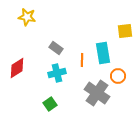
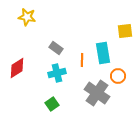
green square: moved 2 px right
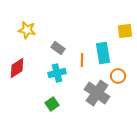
yellow star: moved 13 px down
gray rectangle: moved 2 px right
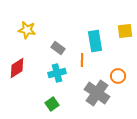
cyan rectangle: moved 8 px left, 12 px up
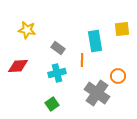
yellow square: moved 3 px left, 2 px up
red diamond: moved 1 px right, 2 px up; rotated 30 degrees clockwise
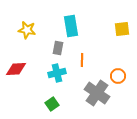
cyan rectangle: moved 24 px left, 15 px up
gray rectangle: rotated 64 degrees clockwise
red diamond: moved 2 px left, 3 px down
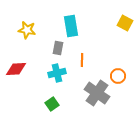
yellow square: moved 3 px right, 6 px up; rotated 35 degrees clockwise
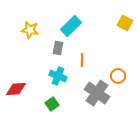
cyan rectangle: rotated 55 degrees clockwise
yellow star: moved 3 px right
red diamond: moved 20 px down
cyan cross: moved 1 px right, 3 px down; rotated 36 degrees clockwise
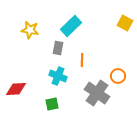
green square: rotated 24 degrees clockwise
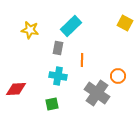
cyan cross: rotated 12 degrees counterclockwise
